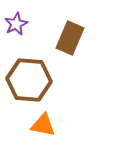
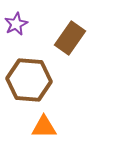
brown rectangle: rotated 12 degrees clockwise
orange triangle: moved 1 px right, 2 px down; rotated 12 degrees counterclockwise
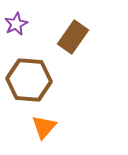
brown rectangle: moved 3 px right, 1 px up
orange triangle: rotated 48 degrees counterclockwise
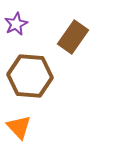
brown hexagon: moved 1 px right, 4 px up
orange triangle: moved 25 px left; rotated 24 degrees counterclockwise
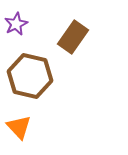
brown hexagon: rotated 9 degrees clockwise
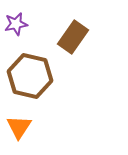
purple star: rotated 15 degrees clockwise
orange triangle: rotated 16 degrees clockwise
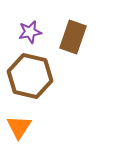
purple star: moved 14 px right, 8 px down
brown rectangle: rotated 16 degrees counterclockwise
